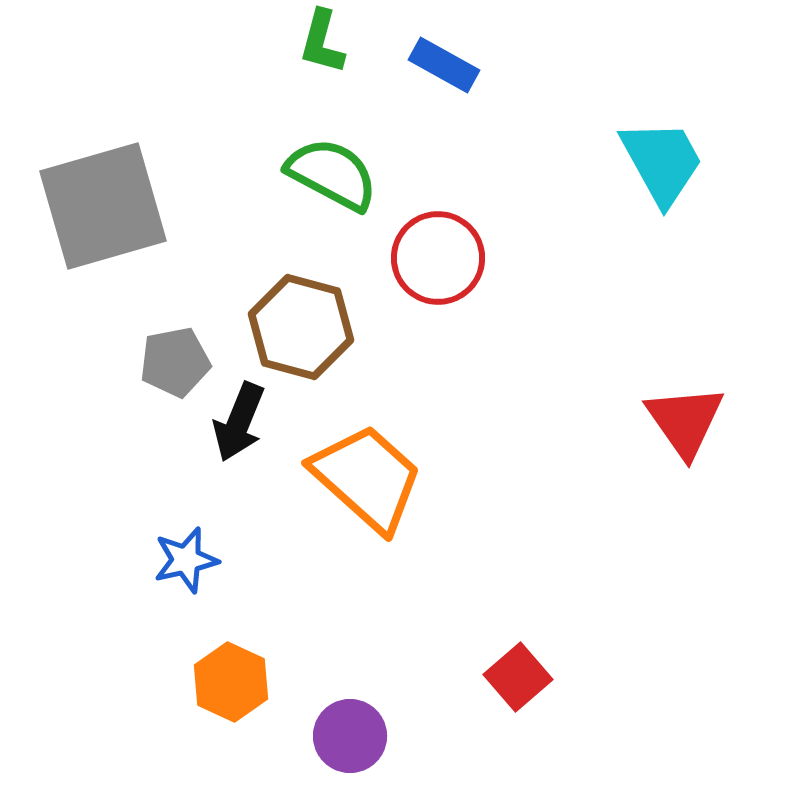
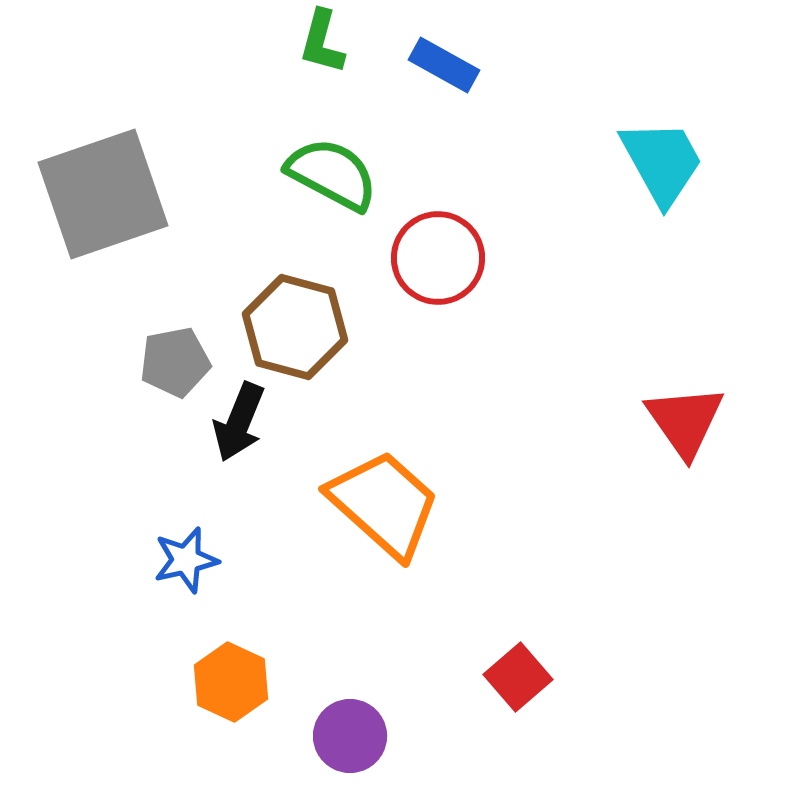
gray square: moved 12 px up; rotated 3 degrees counterclockwise
brown hexagon: moved 6 px left
orange trapezoid: moved 17 px right, 26 px down
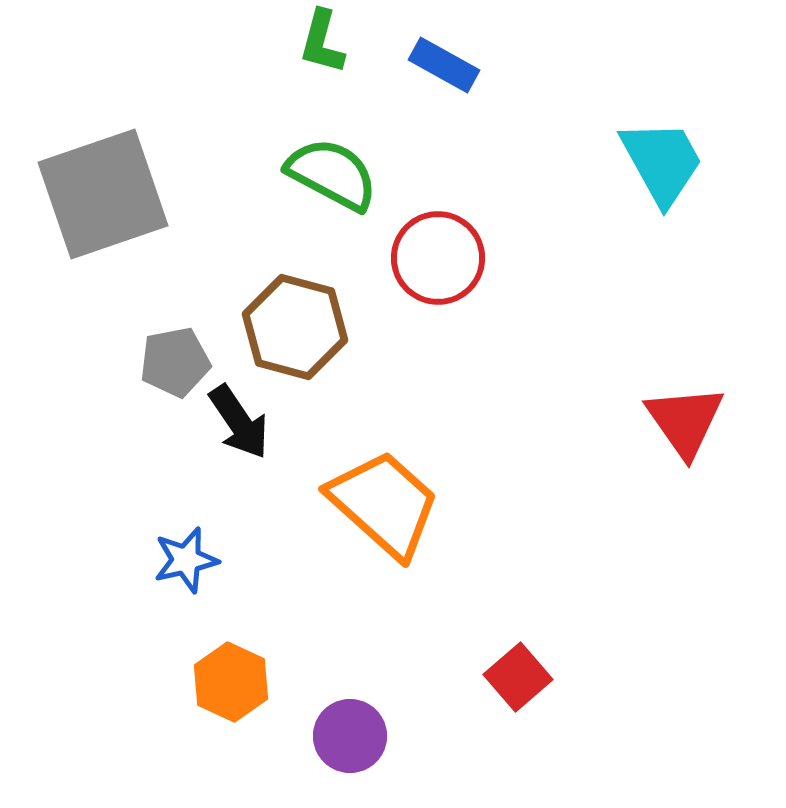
black arrow: rotated 56 degrees counterclockwise
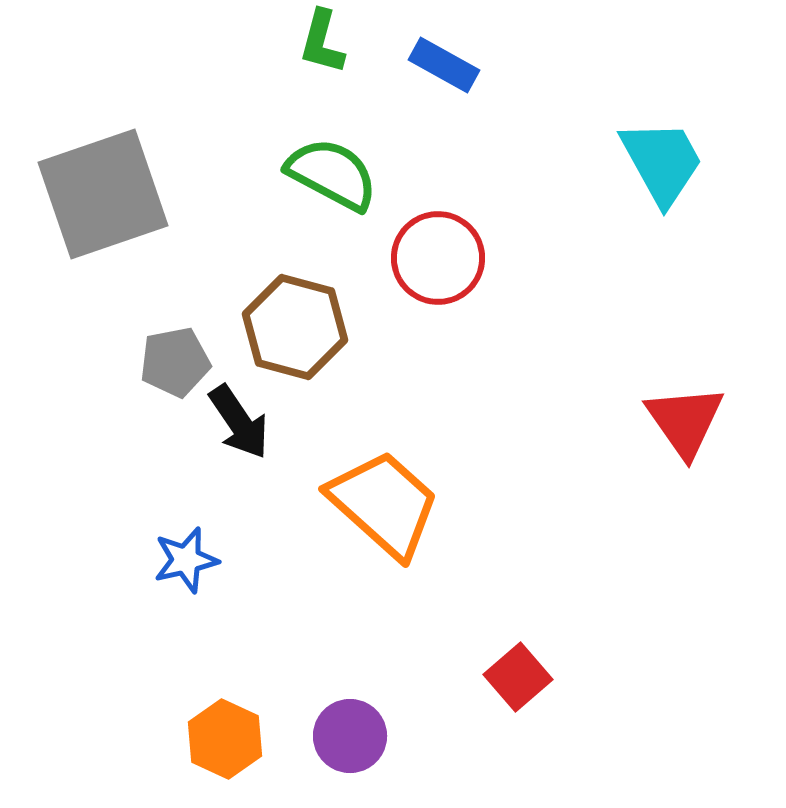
orange hexagon: moved 6 px left, 57 px down
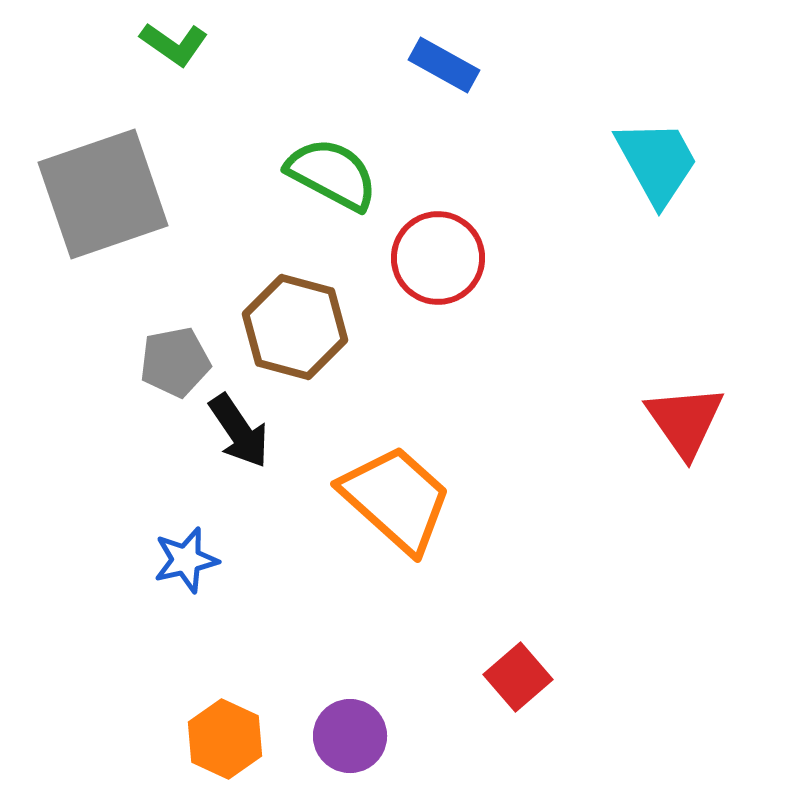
green L-shape: moved 148 px left, 2 px down; rotated 70 degrees counterclockwise
cyan trapezoid: moved 5 px left
black arrow: moved 9 px down
orange trapezoid: moved 12 px right, 5 px up
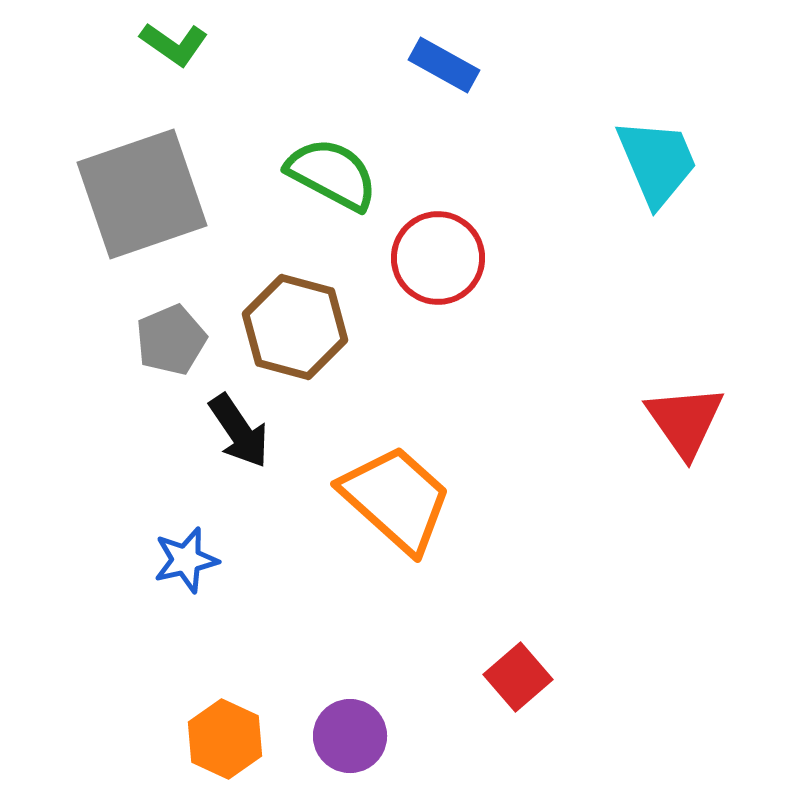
cyan trapezoid: rotated 6 degrees clockwise
gray square: moved 39 px right
gray pentagon: moved 4 px left, 22 px up; rotated 12 degrees counterclockwise
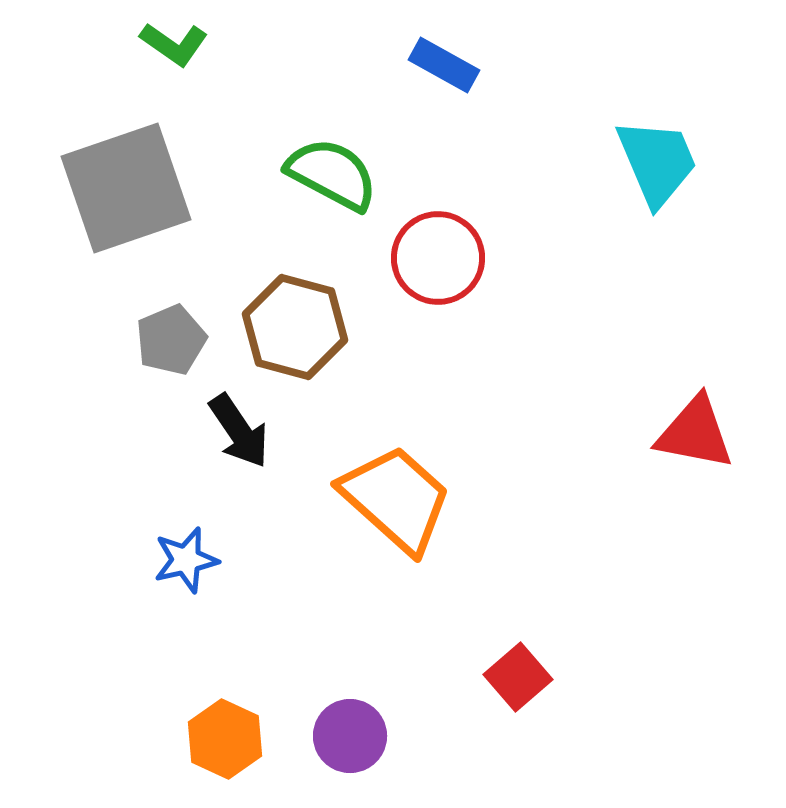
gray square: moved 16 px left, 6 px up
red triangle: moved 10 px right, 12 px down; rotated 44 degrees counterclockwise
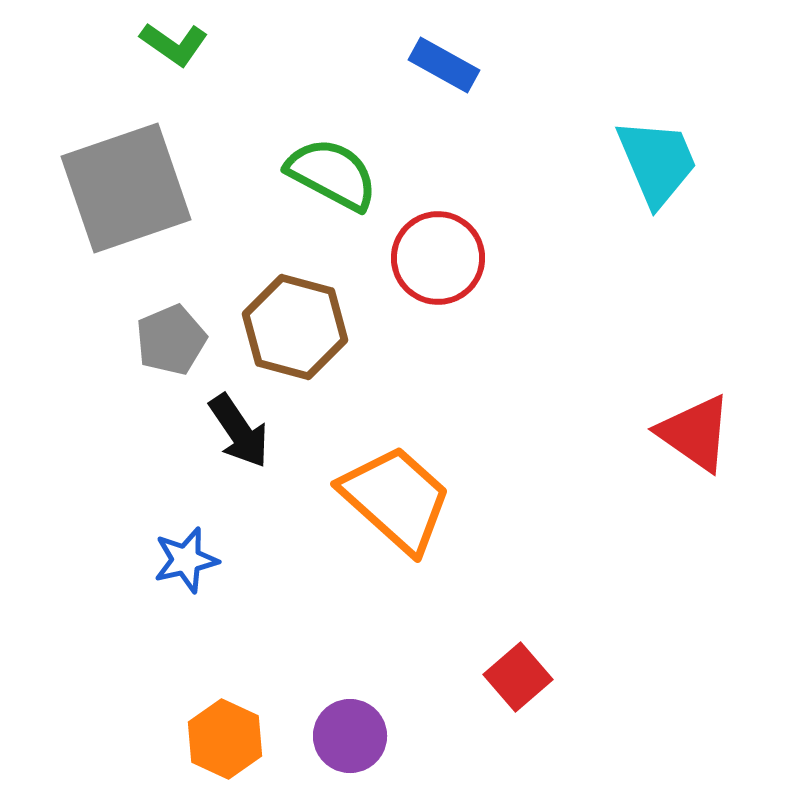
red triangle: rotated 24 degrees clockwise
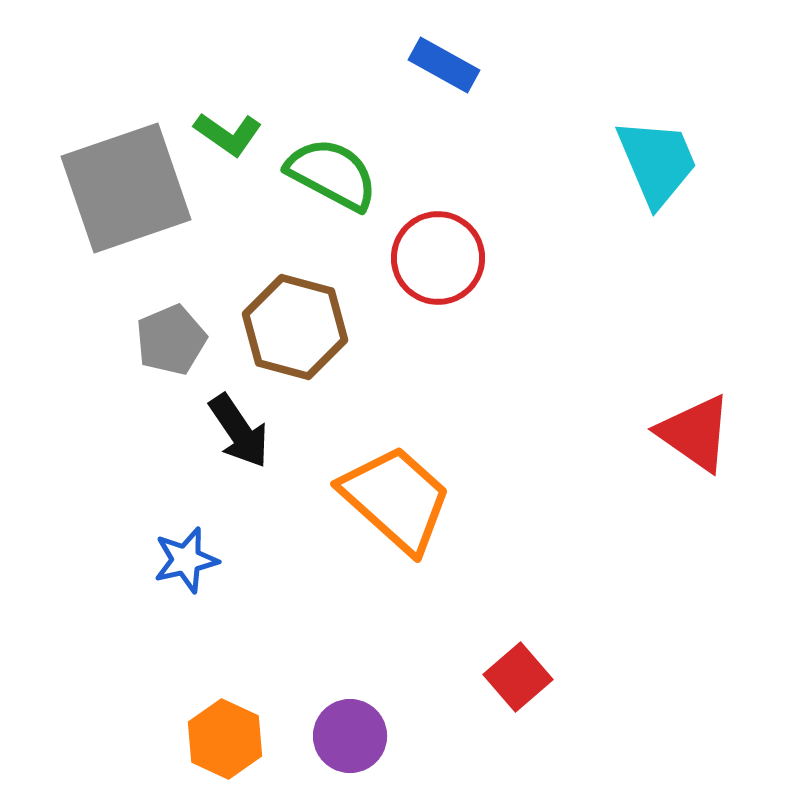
green L-shape: moved 54 px right, 90 px down
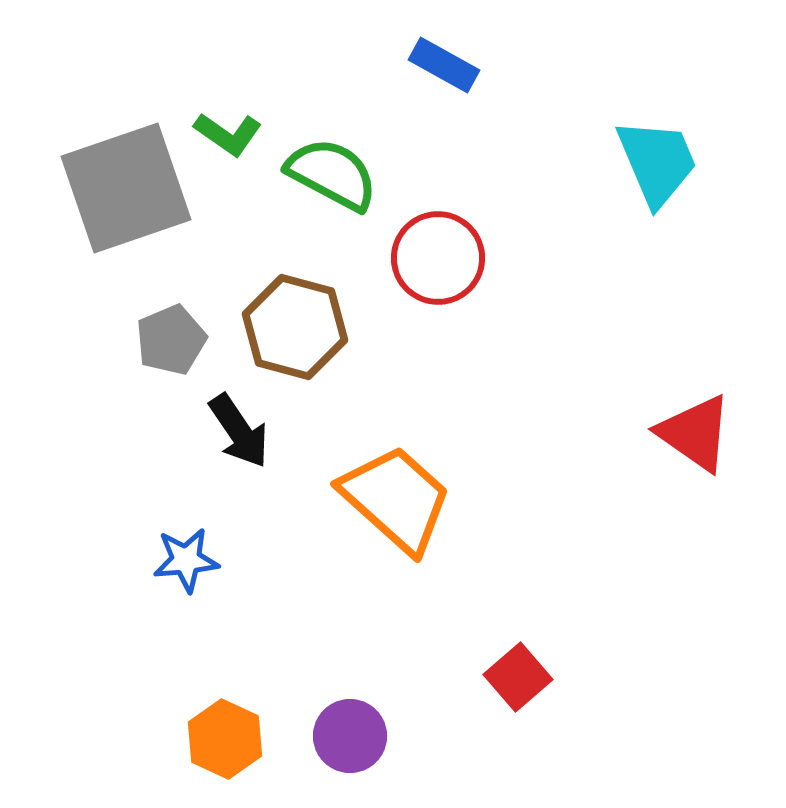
blue star: rotated 8 degrees clockwise
